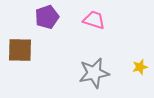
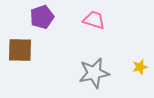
purple pentagon: moved 5 px left
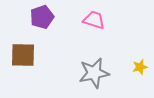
brown square: moved 3 px right, 5 px down
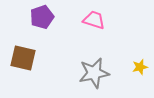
brown square: moved 3 px down; rotated 12 degrees clockwise
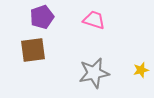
brown square: moved 10 px right, 8 px up; rotated 20 degrees counterclockwise
yellow star: moved 1 px right, 3 px down
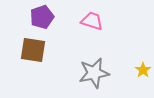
pink trapezoid: moved 2 px left, 1 px down
brown square: rotated 16 degrees clockwise
yellow star: moved 2 px right; rotated 21 degrees counterclockwise
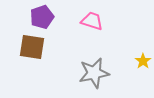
brown square: moved 1 px left, 3 px up
yellow star: moved 9 px up
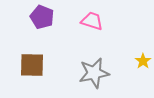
purple pentagon: rotated 30 degrees counterclockwise
brown square: moved 18 px down; rotated 8 degrees counterclockwise
